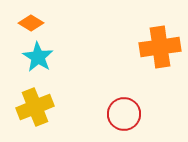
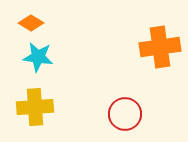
cyan star: rotated 24 degrees counterclockwise
yellow cross: rotated 18 degrees clockwise
red circle: moved 1 px right
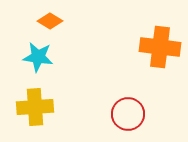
orange diamond: moved 19 px right, 2 px up
orange cross: rotated 15 degrees clockwise
red circle: moved 3 px right
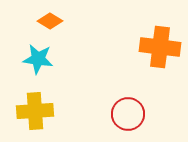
cyan star: moved 2 px down
yellow cross: moved 4 px down
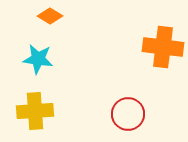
orange diamond: moved 5 px up
orange cross: moved 3 px right
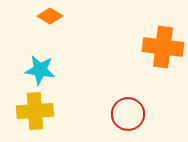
cyan star: moved 2 px right, 11 px down
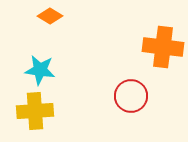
red circle: moved 3 px right, 18 px up
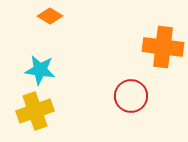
yellow cross: rotated 15 degrees counterclockwise
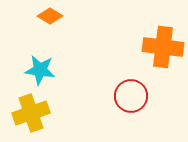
yellow cross: moved 4 px left, 2 px down
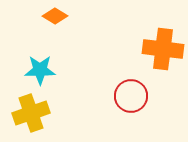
orange diamond: moved 5 px right
orange cross: moved 2 px down
cyan star: rotated 8 degrees counterclockwise
